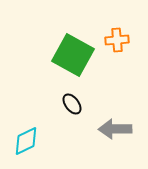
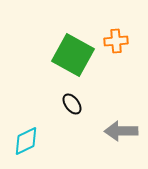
orange cross: moved 1 px left, 1 px down
gray arrow: moved 6 px right, 2 px down
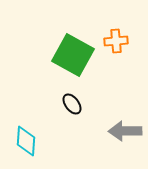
gray arrow: moved 4 px right
cyan diamond: rotated 60 degrees counterclockwise
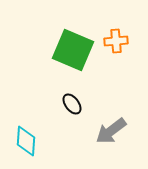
green square: moved 5 px up; rotated 6 degrees counterclockwise
gray arrow: moved 14 px left; rotated 36 degrees counterclockwise
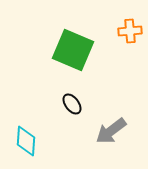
orange cross: moved 14 px right, 10 px up
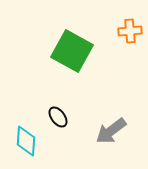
green square: moved 1 px left, 1 px down; rotated 6 degrees clockwise
black ellipse: moved 14 px left, 13 px down
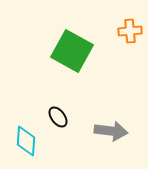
gray arrow: rotated 136 degrees counterclockwise
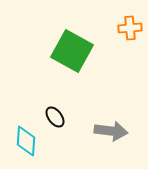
orange cross: moved 3 px up
black ellipse: moved 3 px left
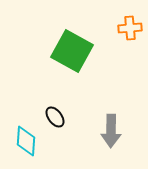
gray arrow: rotated 84 degrees clockwise
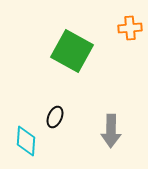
black ellipse: rotated 60 degrees clockwise
